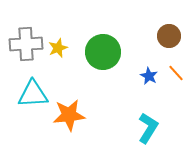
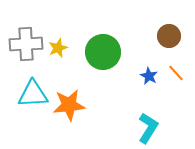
orange star: moved 10 px up
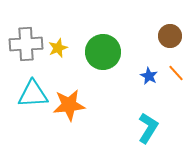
brown circle: moved 1 px right
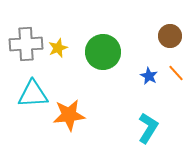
orange star: moved 10 px down
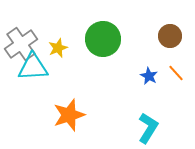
gray cross: moved 5 px left; rotated 32 degrees counterclockwise
green circle: moved 13 px up
cyan triangle: moved 27 px up
orange star: rotated 12 degrees counterclockwise
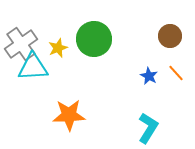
green circle: moved 9 px left
orange star: rotated 16 degrees clockwise
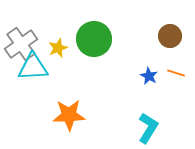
orange line: rotated 30 degrees counterclockwise
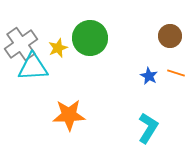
green circle: moved 4 px left, 1 px up
